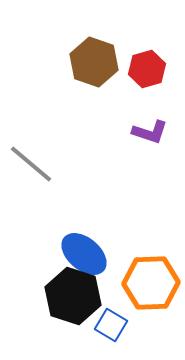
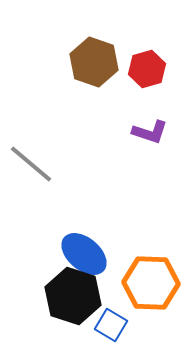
orange hexagon: rotated 4 degrees clockwise
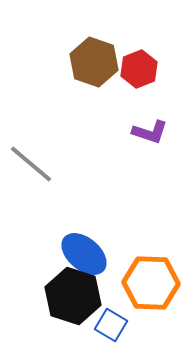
red hexagon: moved 8 px left; rotated 6 degrees counterclockwise
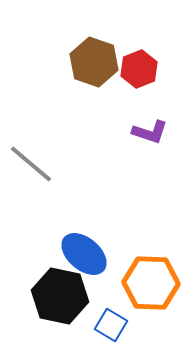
black hexagon: moved 13 px left; rotated 6 degrees counterclockwise
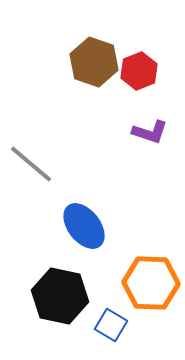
red hexagon: moved 2 px down
blue ellipse: moved 28 px up; rotated 12 degrees clockwise
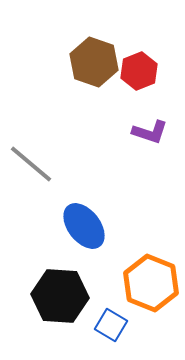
orange hexagon: rotated 20 degrees clockwise
black hexagon: rotated 8 degrees counterclockwise
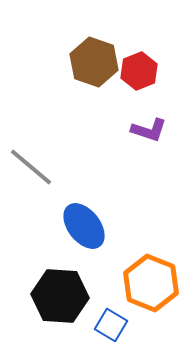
purple L-shape: moved 1 px left, 2 px up
gray line: moved 3 px down
